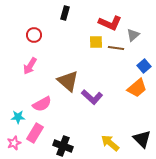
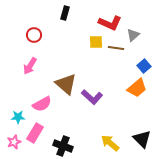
brown triangle: moved 2 px left, 3 px down
pink star: moved 1 px up
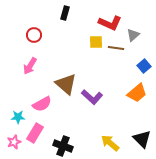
orange trapezoid: moved 5 px down
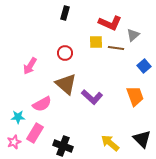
red circle: moved 31 px right, 18 px down
orange trapezoid: moved 2 px left, 3 px down; rotated 70 degrees counterclockwise
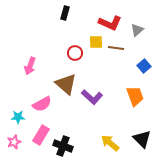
gray triangle: moved 4 px right, 5 px up
red circle: moved 10 px right
pink arrow: rotated 12 degrees counterclockwise
pink rectangle: moved 6 px right, 2 px down
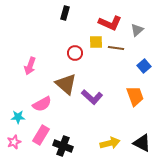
black triangle: moved 4 px down; rotated 18 degrees counterclockwise
yellow arrow: rotated 126 degrees clockwise
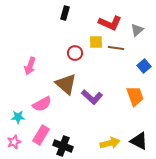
black triangle: moved 3 px left, 2 px up
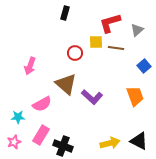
red L-shape: rotated 140 degrees clockwise
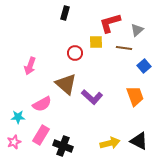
brown line: moved 8 px right
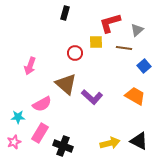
orange trapezoid: rotated 40 degrees counterclockwise
pink rectangle: moved 1 px left, 2 px up
